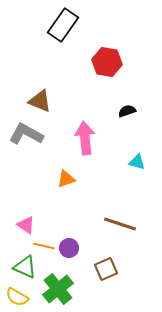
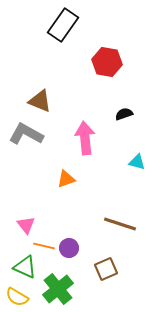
black semicircle: moved 3 px left, 3 px down
pink triangle: rotated 18 degrees clockwise
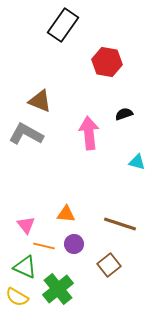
pink arrow: moved 4 px right, 5 px up
orange triangle: moved 35 px down; rotated 24 degrees clockwise
purple circle: moved 5 px right, 4 px up
brown square: moved 3 px right, 4 px up; rotated 15 degrees counterclockwise
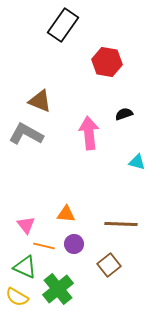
brown line: moved 1 px right; rotated 16 degrees counterclockwise
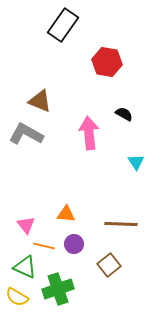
black semicircle: rotated 48 degrees clockwise
cyan triangle: moved 1 px left; rotated 42 degrees clockwise
green cross: rotated 20 degrees clockwise
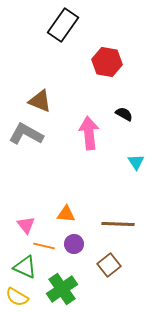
brown line: moved 3 px left
green cross: moved 4 px right; rotated 16 degrees counterclockwise
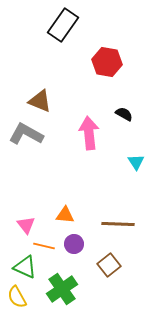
orange triangle: moved 1 px left, 1 px down
yellow semicircle: rotated 30 degrees clockwise
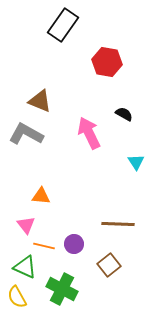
pink arrow: rotated 20 degrees counterclockwise
orange triangle: moved 24 px left, 19 px up
green cross: rotated 28 degrees counterclockwise
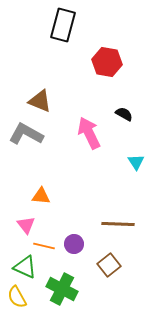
black rectangle: rotated 20 degrees counterclockwise
